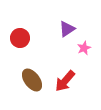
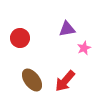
purple triangle: rotated 24 degrees clockwise
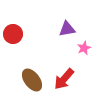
red circle: moved 7 px left, 4 px up
red arrow: moved 1 px left, 2 px up
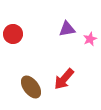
pink star: moved 6 px right, 9 px up
brown ellipse: moved 1 px left, 7 px down
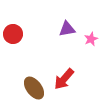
pink star: moved 1 px right
brown ellipse: moved 3 px right, 1 px down
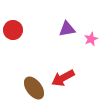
red circle: moved 4 px up
red arrow: moved 1 px left, 1 px up; rotated 20 degrees clockwise
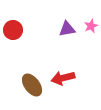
pink star: moved 13 px up
red arrow: rotated 15 degrees clockwise
brown ellipse: moved 2 px left, 3 px up
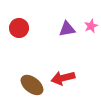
red circle: moved 6 px right, 2 px up
brown ellipse: rotated 15 degrees counterclockwise
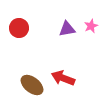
red arrow: rotated 35 degrees clockwise
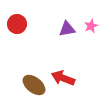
red circle: moved 2 px left, 4 px up
brown ellipse: moved 2 px right
